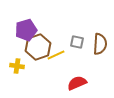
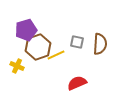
yellow cross: rotated 16 degrees clockwise
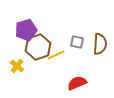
yellow cross: rotated 16 degrees clockwise
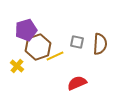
yellow line: moved 1 px left, 1 px down
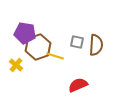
purple pentagon: moved 1 px left, 3 px down; rotated 25 degrees clockwise
brown semicircle: moved 4 px left, 1 px down
yellow line: rotated 42 degrees clockwise
yellow cross: moved 1 px left, 1 px up
red semicircle: moved 1 px right, 2 px down
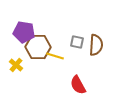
purple pentagon: moved 1 px left, 1 px up
brown hexagon: rotated 20 degrees clockwise
red semicircle: rotated 96 degrees counterclockwise
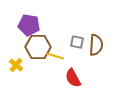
purple pentagon: moved 5 px right, 7 px up
red semicircle: moved 5 px left, 7 px up
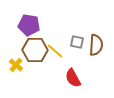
brown hexagon: moved 3 px left, 3 px down
yellow line: moved 5 px up; rotated 24 degrees clockwise
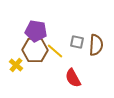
purple pentagon: moved 7 px right, 6 px down
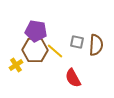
yellow cross: rotated 16 degrees clockwise
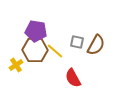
brown semicircle: rotated 25 degrees clockwise
